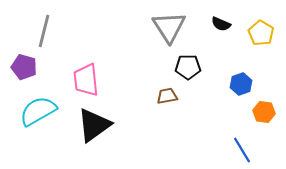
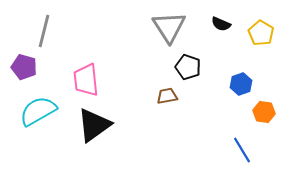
black pentagon: rotated 20 degrees clockwise
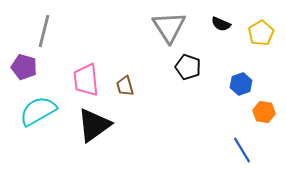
yellow pentagon: rotated 10 degrees clockwise
brown trapezoid: moved 42 px left, 10 px up; rotated 95 degrees counterclockwise
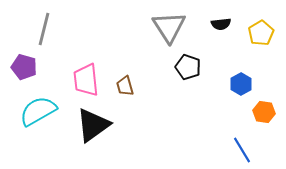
black semicircle: rotated 30 degrees counterclockwise
gray line: moved 2 px up
blue hexagon: rotated 10 degrees counterclockwise
black triangle: moved 1 px left
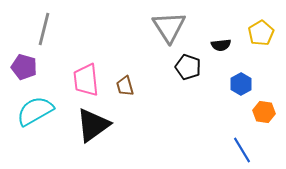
black semicircle: moved 21 px down
cyan semicircle: moved 3 px left
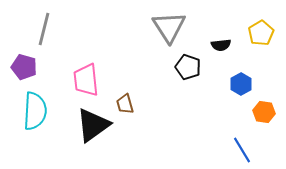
brown trapezoid: moved 18 px down
cyan semicircle: rotated 123 degrees clockwise
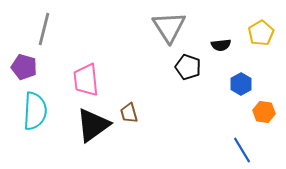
brown trapezoid: moved 4 px right, 9 px down
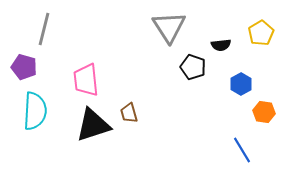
black pentagon: moved 5 px right
black triangle: rotated 18 degrees clockwise
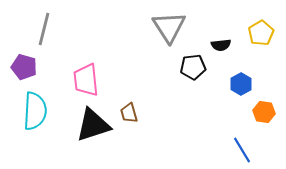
black pentagon: rotated 25 degrees counterclockwise
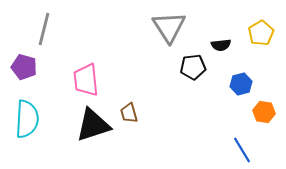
blue hexagon: rotated 15 degrees clockwise
cyan semicircle: moved 8 px left, 8 px down
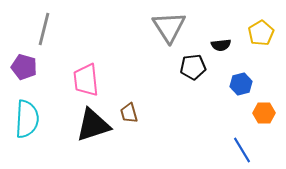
orange hexagon: moved 1 px down; rotated 10 degrees counterclockwise
